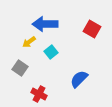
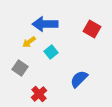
red cross: rotated 21 degrees clockwise
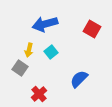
blue arrow: rotated 15 degrees counterclockwise
yellow arrow: moved 8 px down; rotated 40 degrees counterclockwise
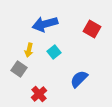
cyan square: moved 3 px right
gray square: moved 1 px left, 1 px down
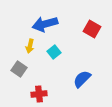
yellow arrow: moved 1 px right, 4 px up
blue semicircle: moved 3 px right
red cross: rotated 35 degrees clockwise
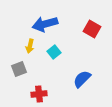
gray square: rotated 35 degrees clockwise
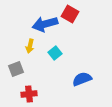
red square: moved 22 px left, 15 px up
cyan square: moved 1 px right, 1 px down
gray square: moved 3 px left
blue semicircle: rotated 24 degrees clockwise
red cross: moved 10 px left
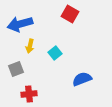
blue arrow: moved 25 px left
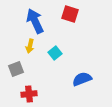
red square: rotated 12 degrees counterclockwise
blue arrow: moved 15 px right, 3 px up; rotated 80 degrees clockwise
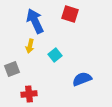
cyan square: moved 2 px down
gray square: moved 4 px left
